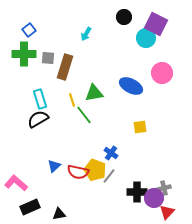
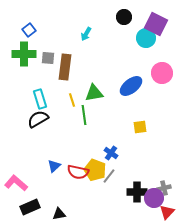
brown rectangle: rotated 10 degrees counterclockwise
blue ellipse: rotated 65 degrees counterclockwise
green line: rotated 30 degrees clockwise
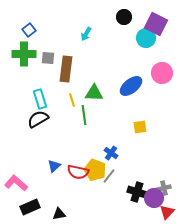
brown rectangle: moved 1 px right, 2 px down
green triangle: rotated 12 degrees clockwise
black cross: rotated 18 degrees clockwise
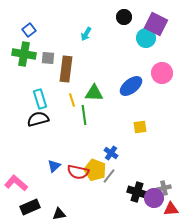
green cross: rotated 10 degrees clockwise
black semicircle: rotated 15 degrees clockwise
red triangle: moved 4 px right, 3 px up; rotated 42 degrees clockwise
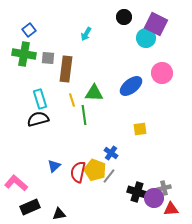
yellow square: moved 2 px down
red semicircle: rotated 90 degrees clockwise
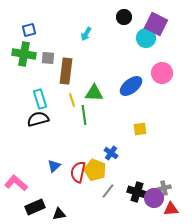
blue square: rotated 24 degrees clockwise
brown rectangle: moved 2 px down
gray line: moved 1 px left, 15 px down
black rectangle: moved 5 px right
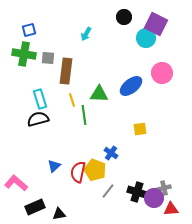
green triangle: moved 5 px right, 1 px down
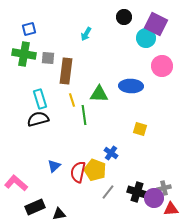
blue square: moved 1 px up
pink circle: moved 7 px up
blue ellipse: rotated 40 degrees clockwise
yellow square: rotated 24 degrees clockwise
gray line: moved 1 px down
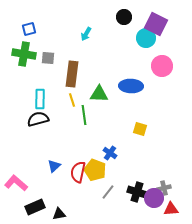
brown rectangle: moved 6 px right, 3 px down
cyan rectangle: rotated 18 degrees clockwise
blue cross: moved 1 px left
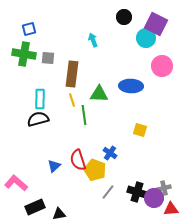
cyan arrow: moved 7 px right, 6 px down; rotated 128 degrees clockwise
yellow square: moved 1 px down
red semicircle: moved 12 px up; rotated 30 degrees counterclockwise
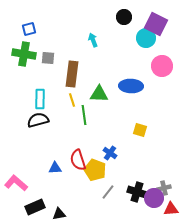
black semicircle: moved 1 px down
blue triangle: moved 1 px right, 2 px down; rotated 40 degrees clockwise
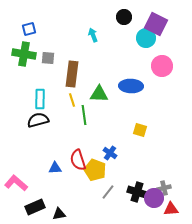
cyan arrow: moved 5 px up
